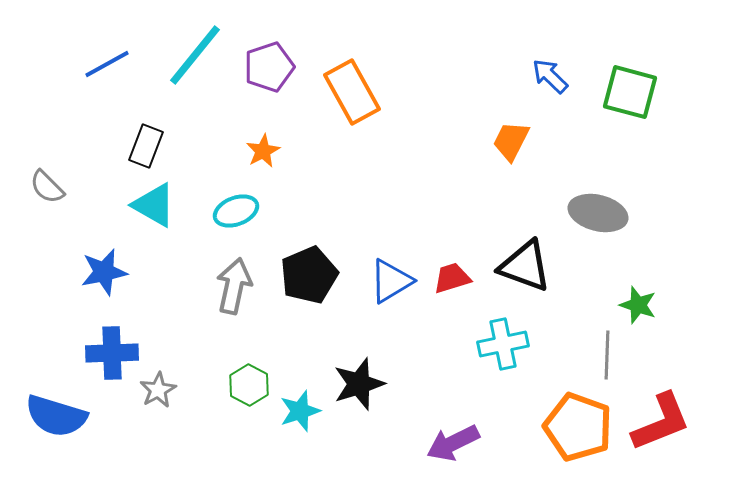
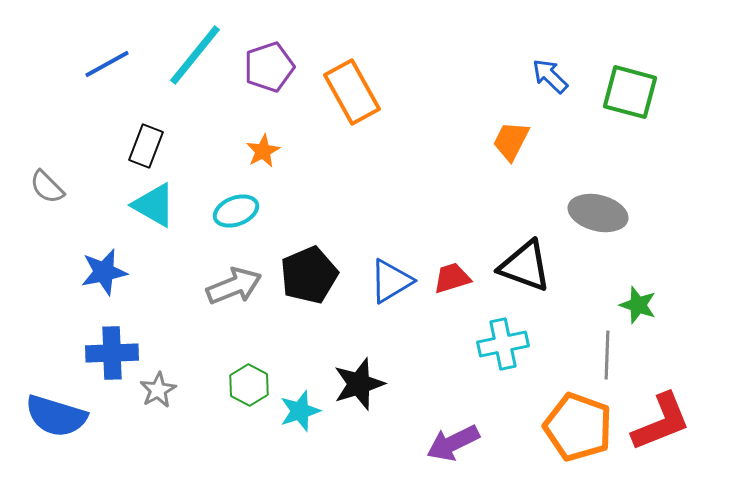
gray arrow: rotated 56 degrees clockwise
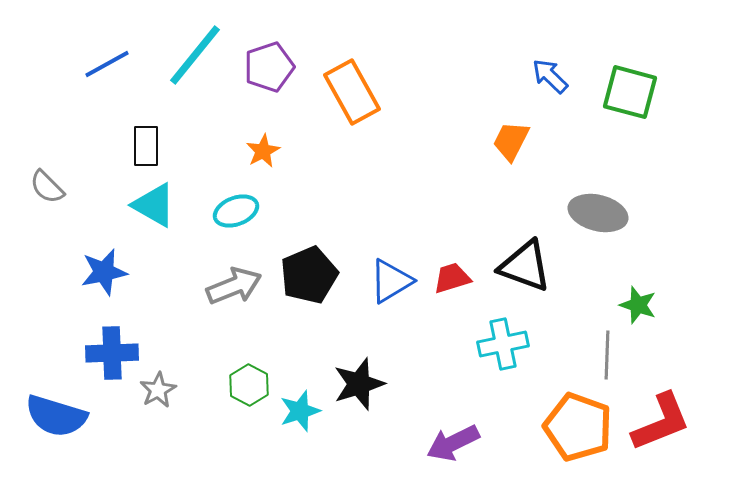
black rectangle: rotated 21 degrees counterclockwise
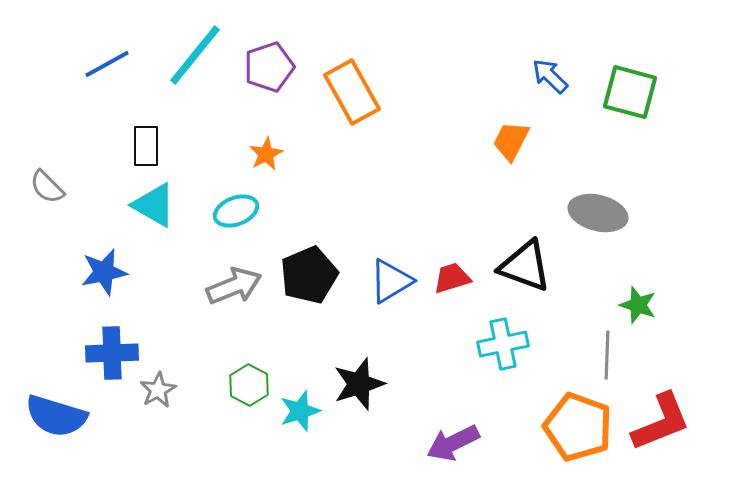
orange star: moved 3 px right, 3 px down
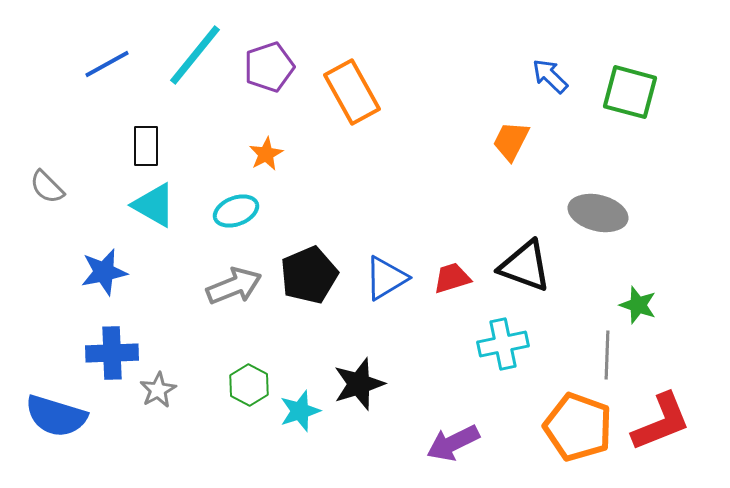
blue triangle: moved 5 px left, 3 px up
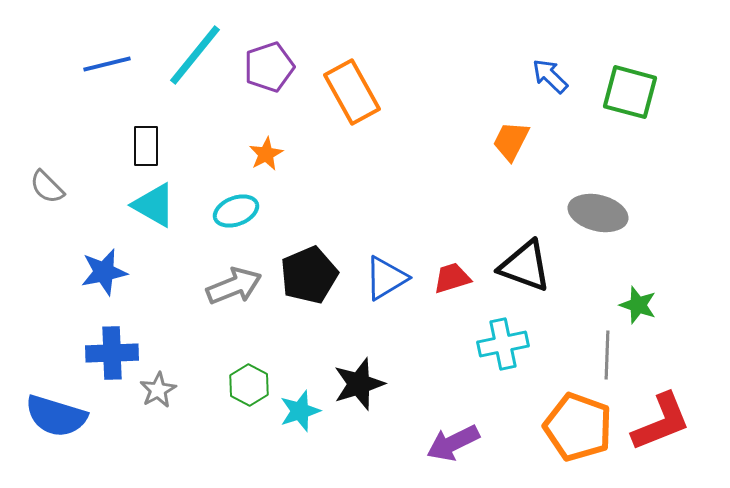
blue line: rotated 15 degrees clockwise
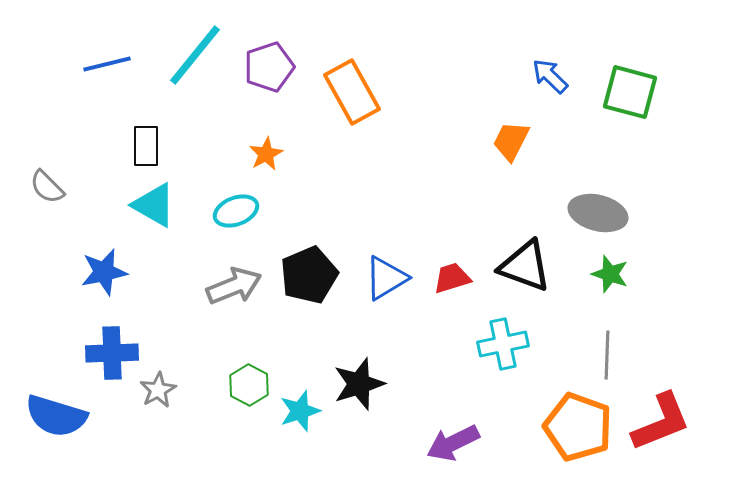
green star: moved 28 px left, 31 px up
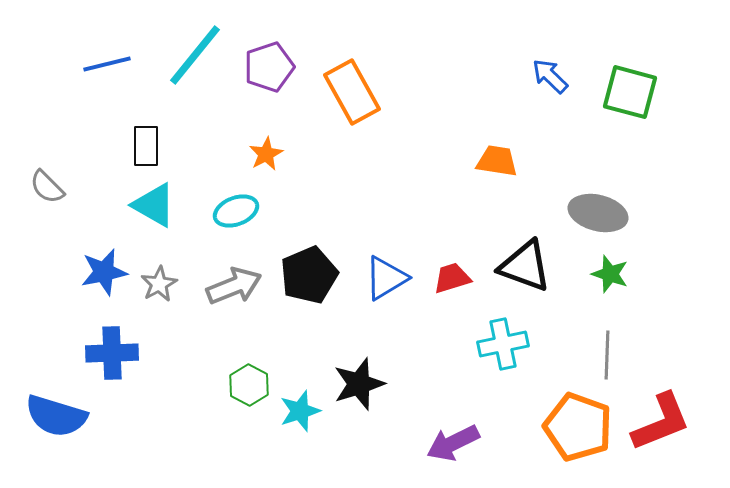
orange trapezoid: moved 14 px left, 20 px down; rotated 72 degrees clockwise
gray star: moved 1 px right, 106 px up
